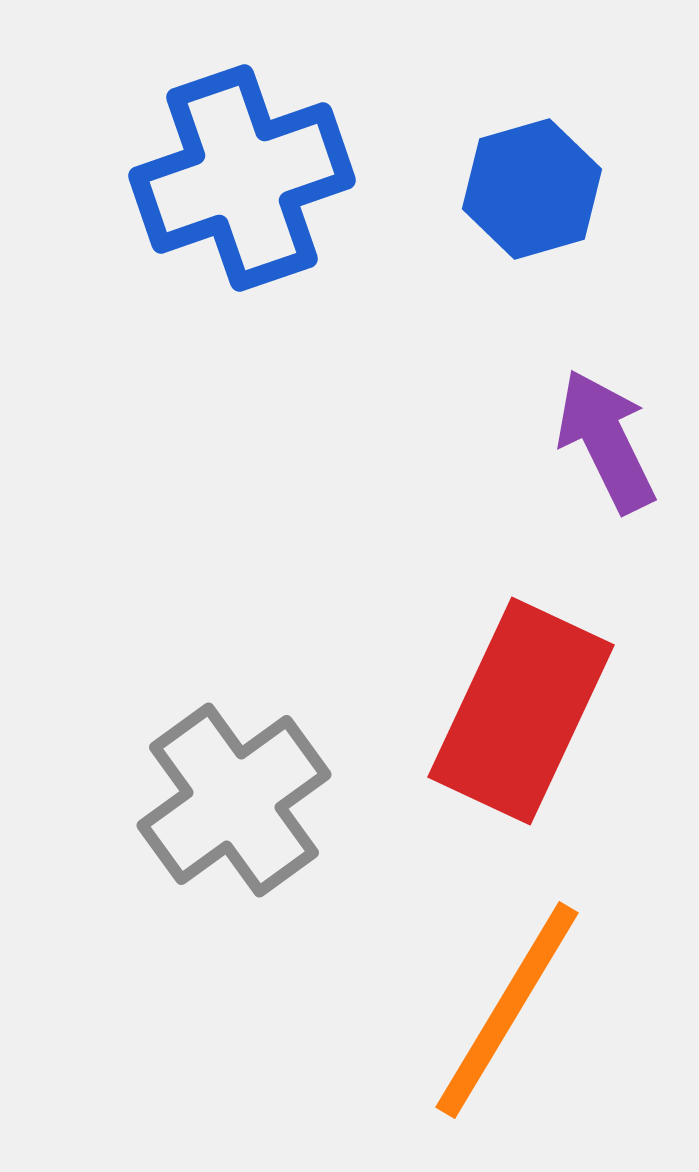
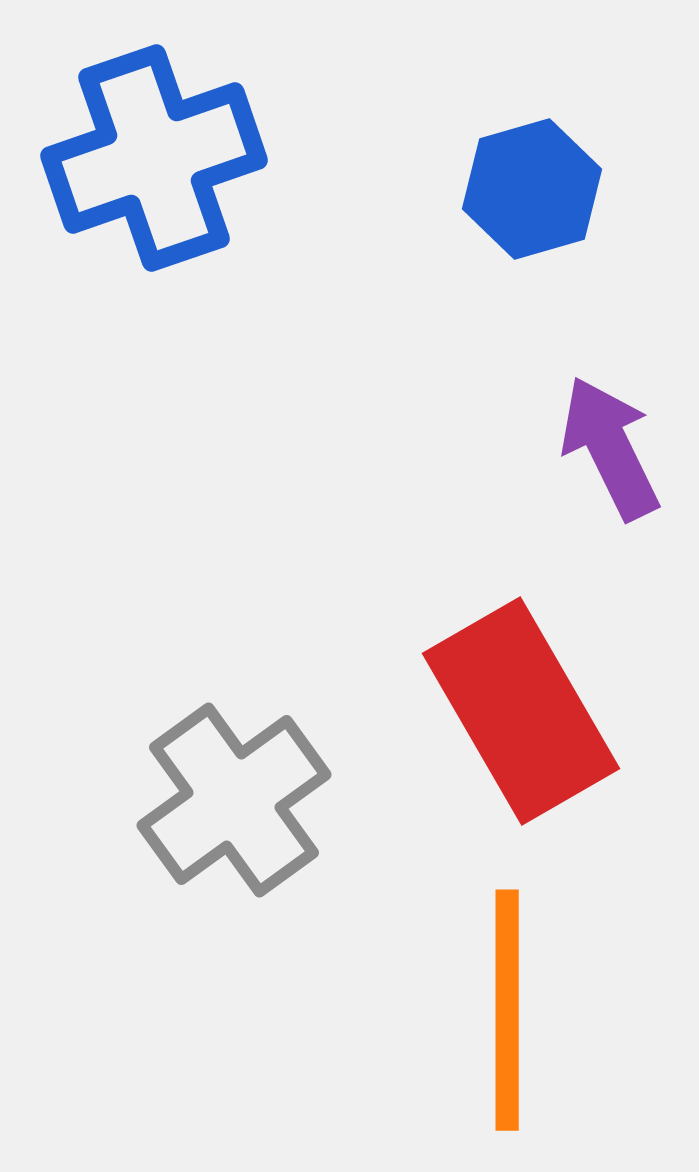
blue cross: moved 88 px left, 20 px up
purple arrow: moved 4 px right, 7 px down
red rectangle: rotated 55 degrees counterclockwise
orange line: rotated 31 degrees counterclockwise
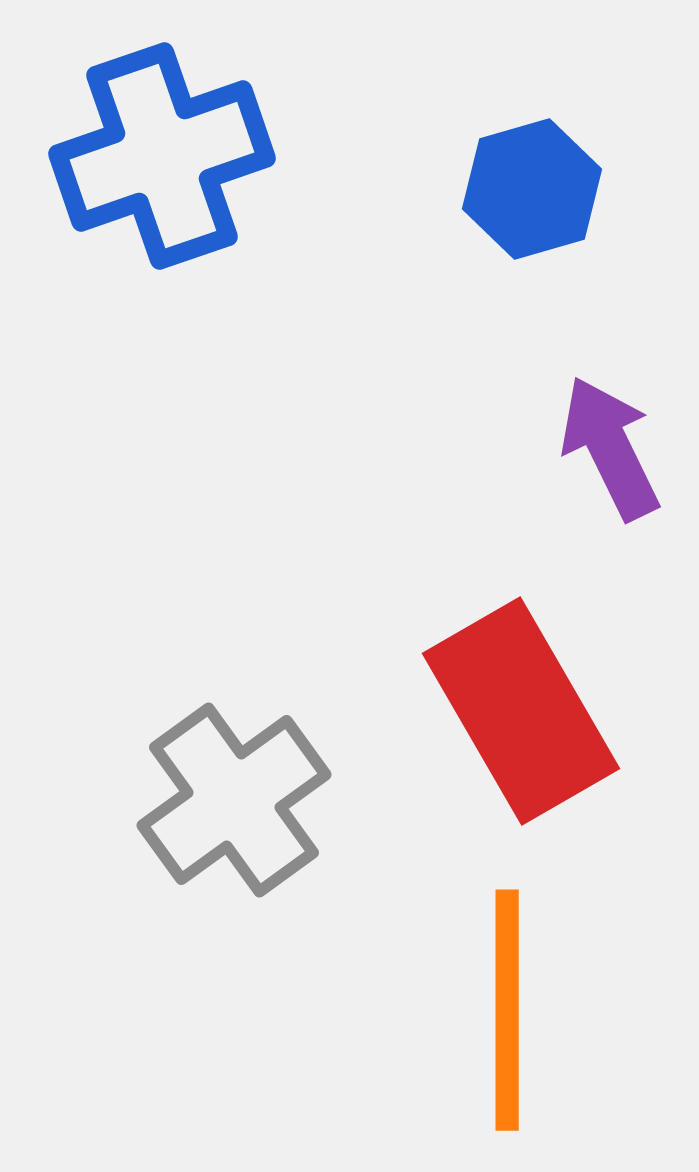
blue cross: moved 8 px right, 2 px up
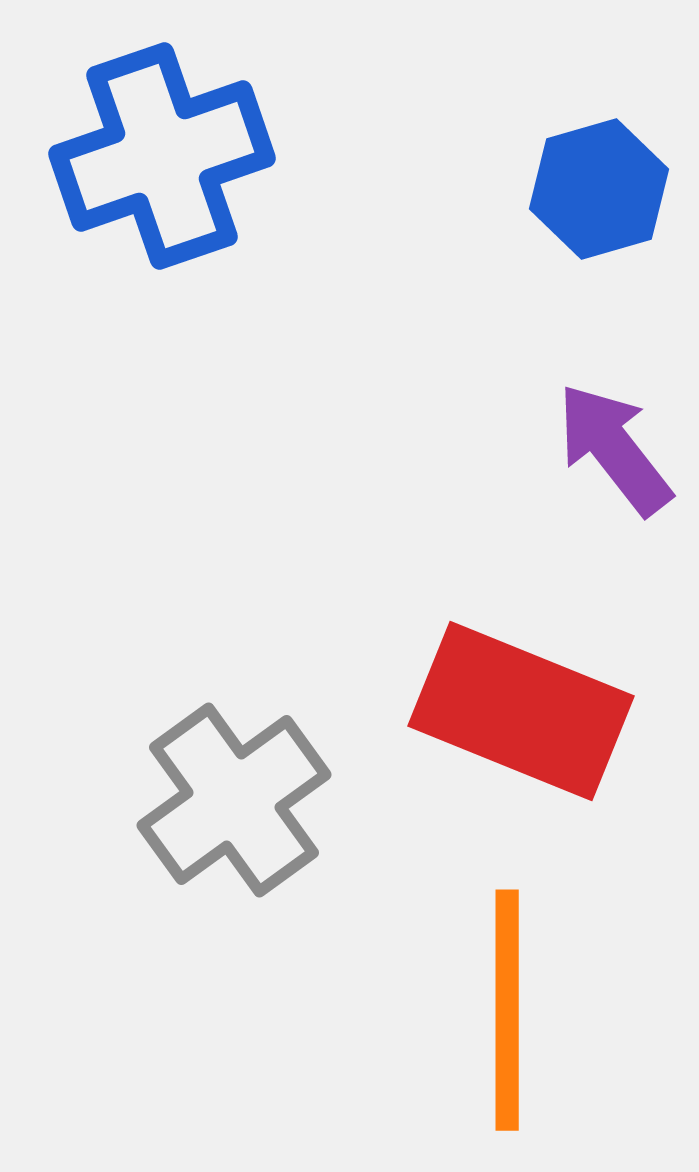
blue hexagon: moved 67 px right
purple arrow: moved 4 px right, 1 px down; rotated 12 degrees counterclockwise
red rectangle: rotated 38 degrees counterclockwise
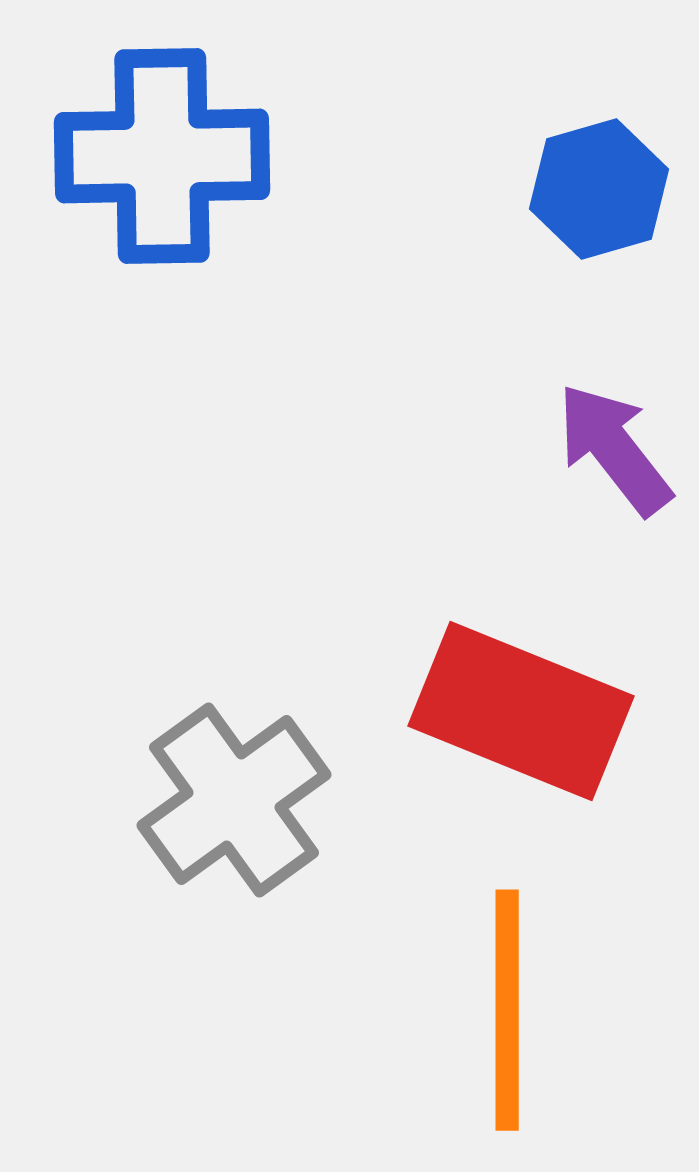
blue cross: rotated 18 degrees clockwise
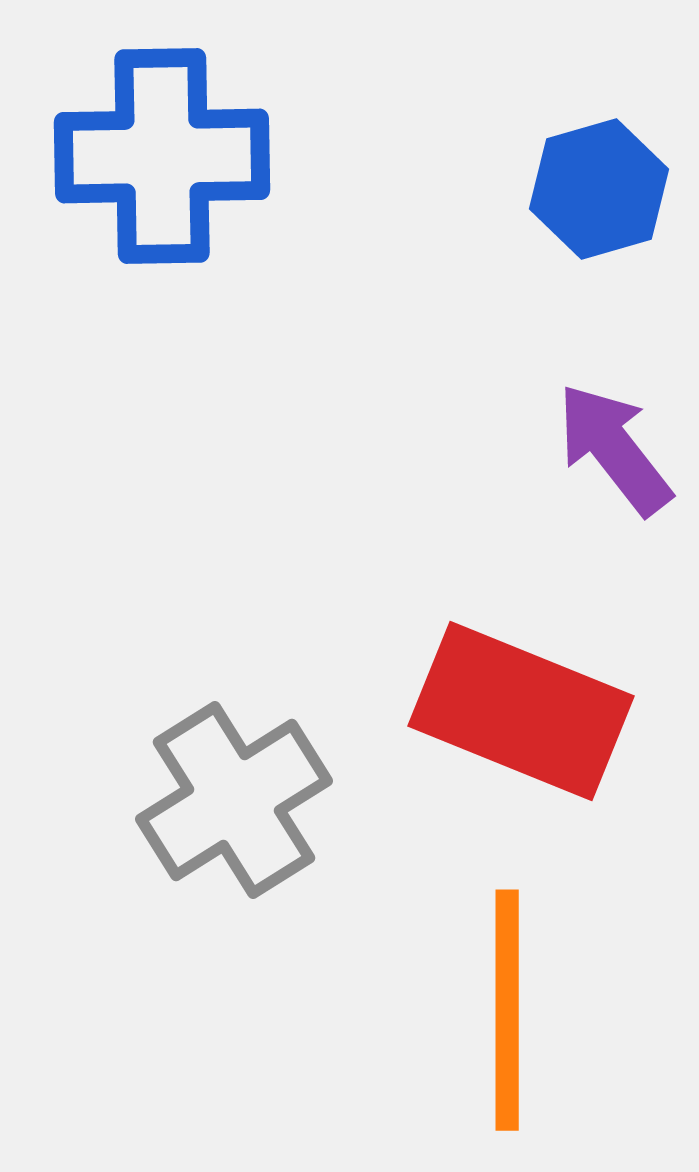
gray cross: rotated 4 degrees clockwise
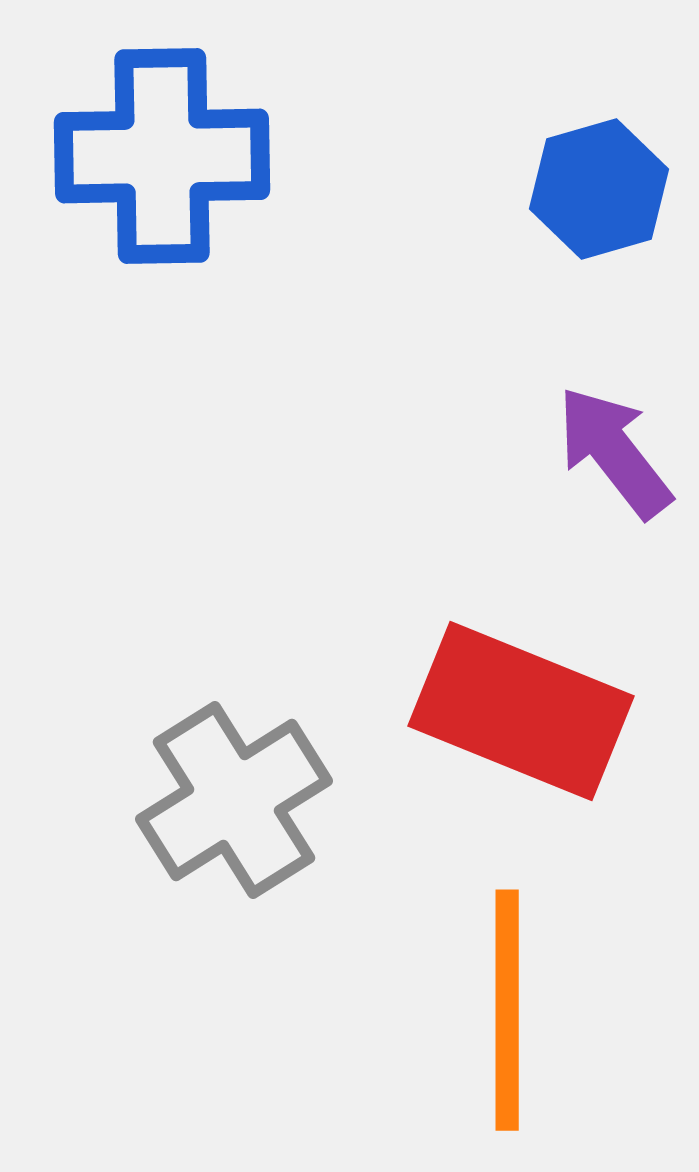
purple arrow: moved 3 px down
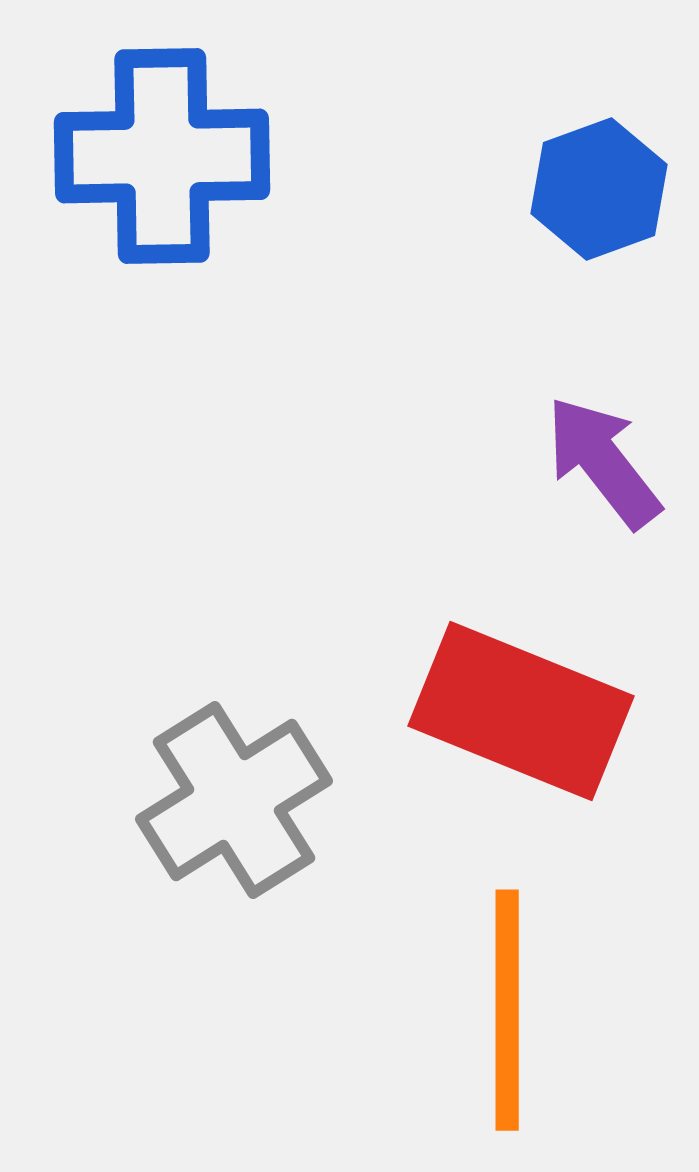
blue hexagon: rotated 4 degrees counterclockwise
purple arrow: moved 11 px left, 10 px down
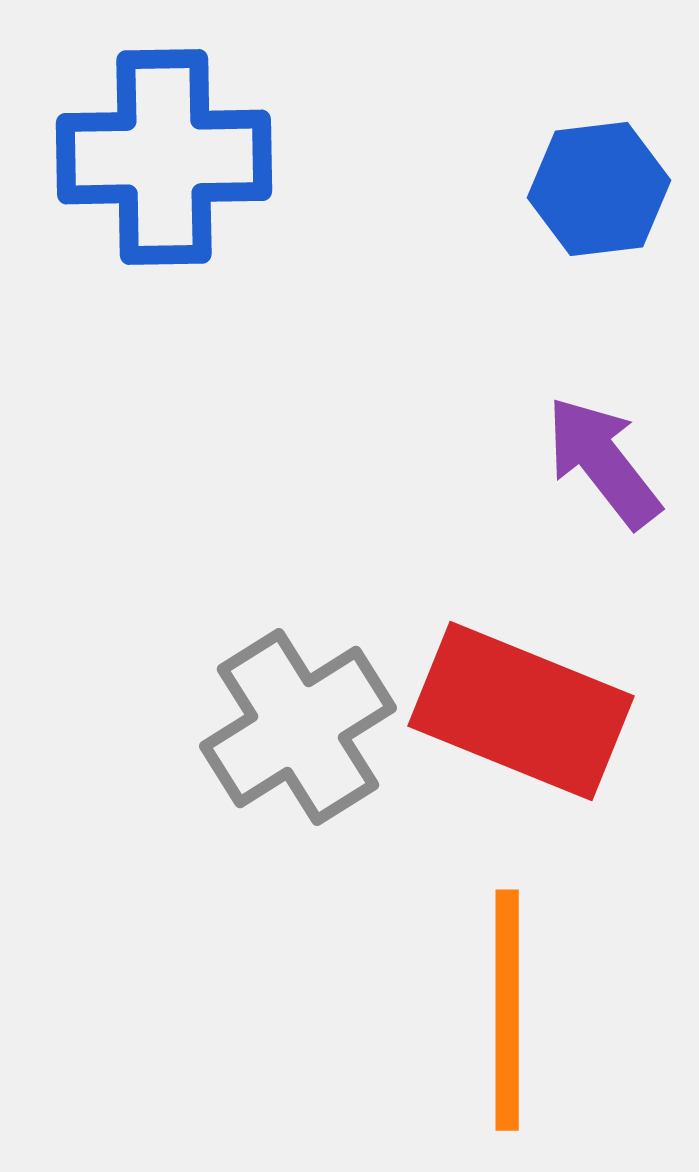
blue cross: moved 2 px right, 1 px down
blue hexagon: rotated 13 degrees clockwise
gray cross: moved 64 px right, 73 px up
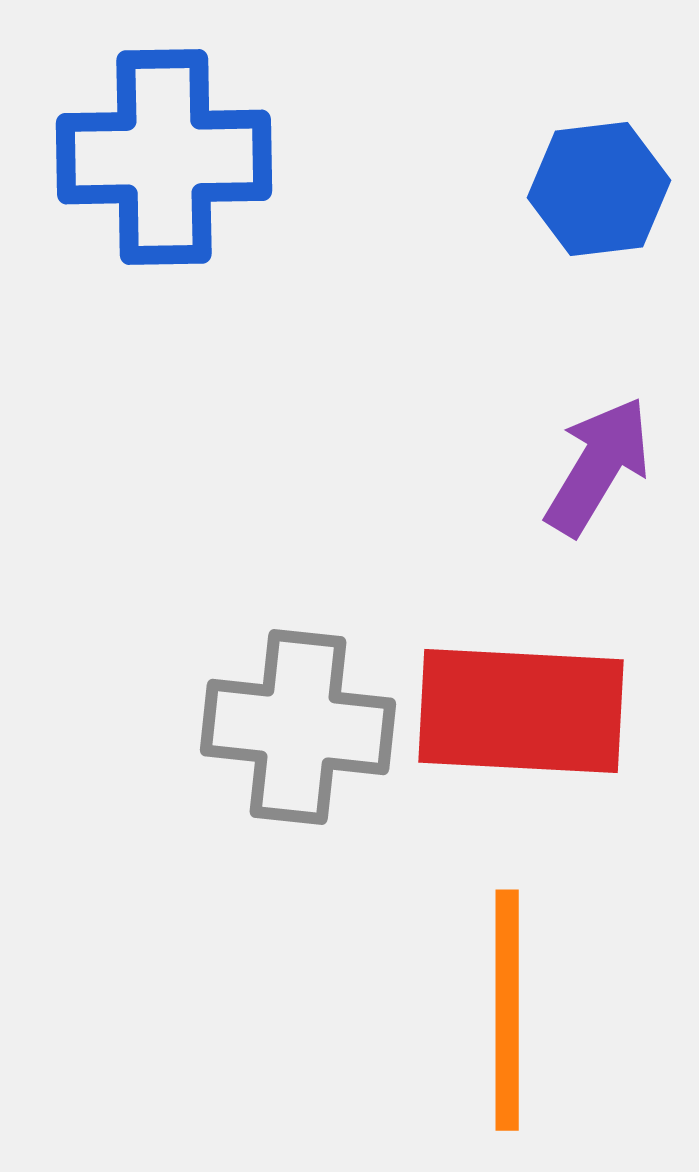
purple arrow: moved 5 px left, 4 px down; rotated 69 degrees clockwise
red rectangle: rotated 19 degrees counterclockwise
gray cross: rotated 38 degrees clockwise
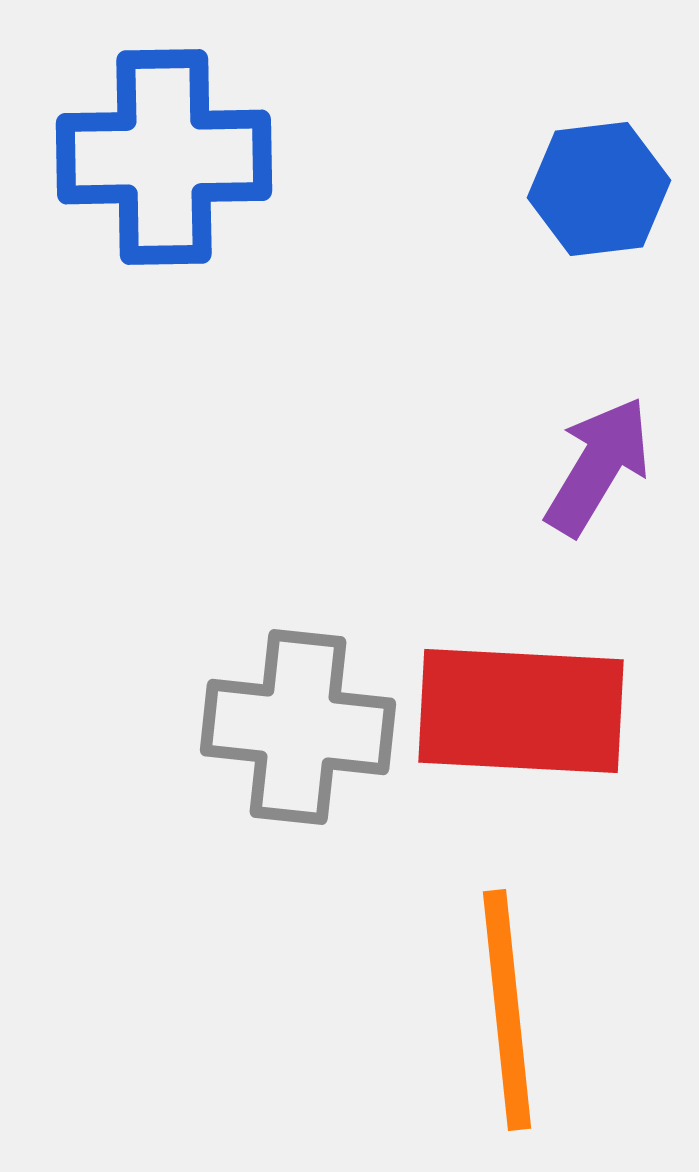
orange line: rotated 6 degrees counterclockwise
